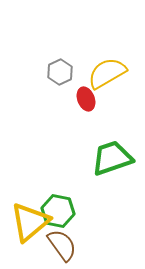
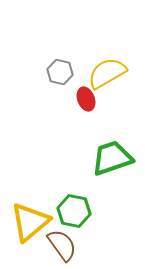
gray hexagon: rotated 20 degrees counterclockwise
green hexagon: moved 16 px right
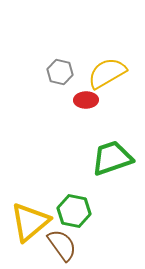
red ellipse: moved 1 px down; rotated 70 degrees counterclockwise
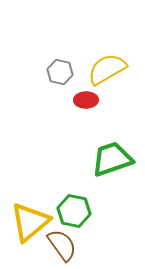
yellow semicircle: moved 4 px up
green trapezoid: moved 1 px down
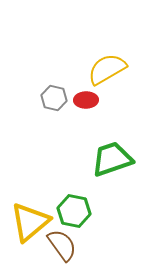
gray hexagon: moved 6 px left, 26 px down
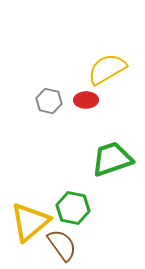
gray hexagon: moved 5 px left, 3 px down
green hexagon: moved 1 px left, 3 px up
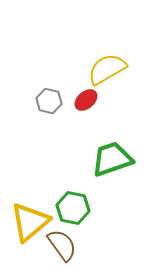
red ellipse: rotated 40 degrees counterclockwise
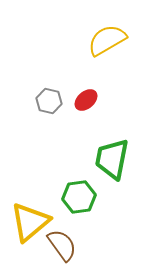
yellow semicircle: moved 29 px up
green trapezoid: rotated 60 degrees counterclockwise
green hexagon: moved 6 px right, 11 px up; rotated 20 degrees counterclockwise
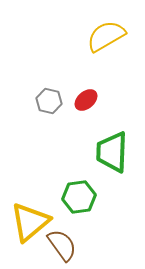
yellow semicircle: moved 1 px left, 4 px up
green trapezoid: moved 7 px up; rotated 9 degrees counterclockwise
